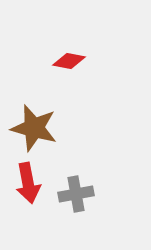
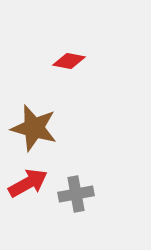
red arrow: rotated 108 degrees counterclockwise
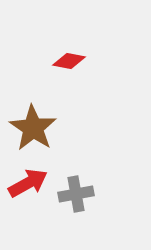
brown star: moved 1 px left; rotated 18 degrees clockwise
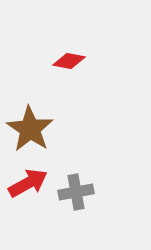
brown star: moved 3 px left, 1 px down
gray cross: moved 2 px up
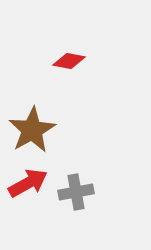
brown star: moved 2 px right, 1 px down; rotated 9 degrees clockwise
